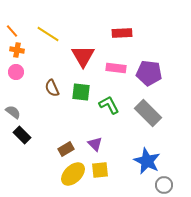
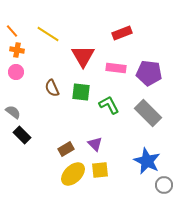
red rectangle: rotated 18 degrees counterclockwise
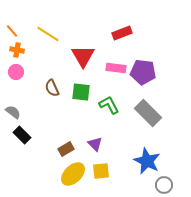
purple pentagon: moved 6 px left, 1 px up
yellow square: moved 1 px right, 1 px down
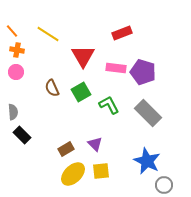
purple pentagon: rotated 10 degrees clockwise
green square: rotated 36 degrees counterclockwise
gray semicircle: rotated 49 degrees clockwise
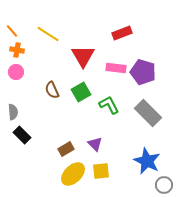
brown semicircle: moved 2 px down
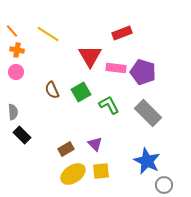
red triangle: moved 7 px right
yellow ellipse: rotated 10 degrees clockwise
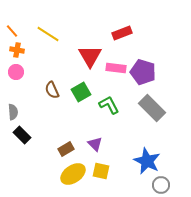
gray rectangle: moved 4 px right, 5 px up
yellow square: rotated 18 degrees clockwise
gray circle: moved 3 px left
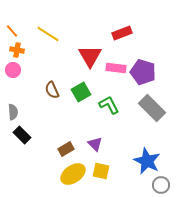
pink circle: moved 3 px left, 2 px up
